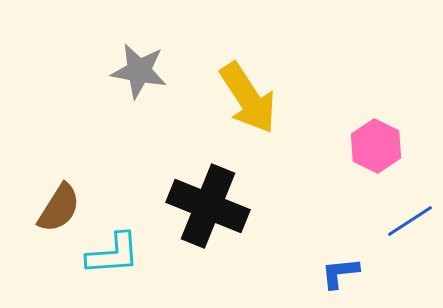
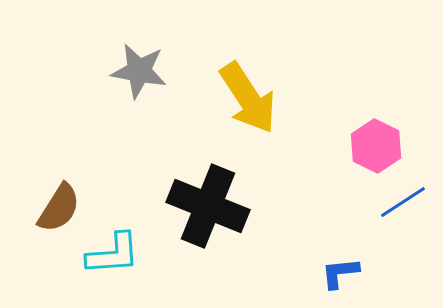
blue line: moved 7 px left, 19 px up
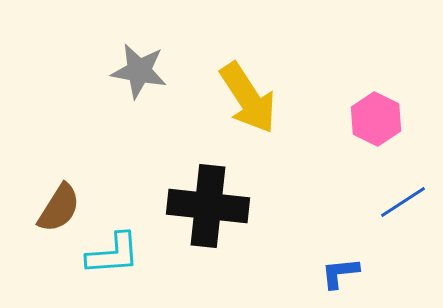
pink hexagon: moved 27 px up
black cross: rotated 16 degrees counterclockwise
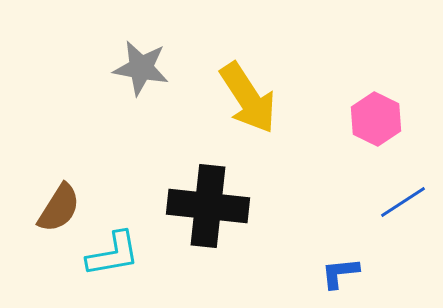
gray star: moved 2 px right, 3 px up
cyan L-shape: rotated 6 degrees counterclockwise
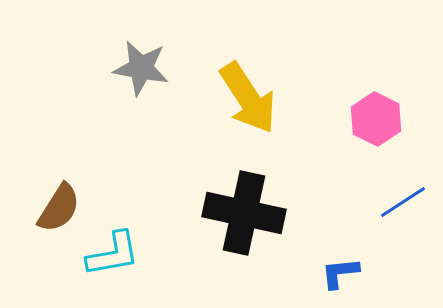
black cross: moved 36 px right, 7 px down; rotated 6 degrees clockwise
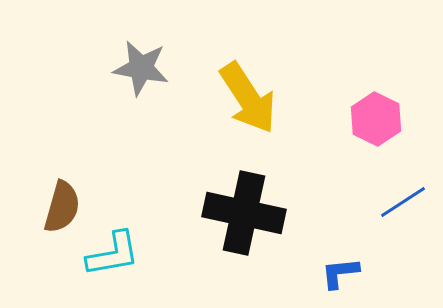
brown semicircle: moved 3 px right, 1 px up; rotated 16 degrees counterclockwise
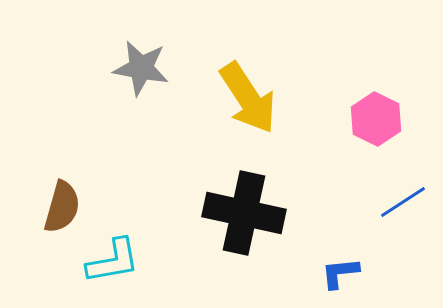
cyan L-shape: moved 7 px down
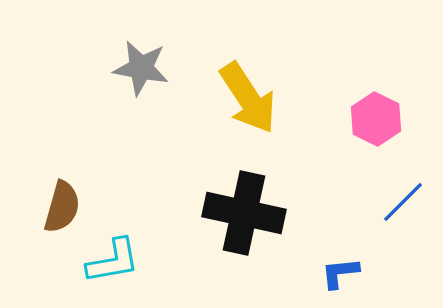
blue line: rotated 12 degrees counterclockwise
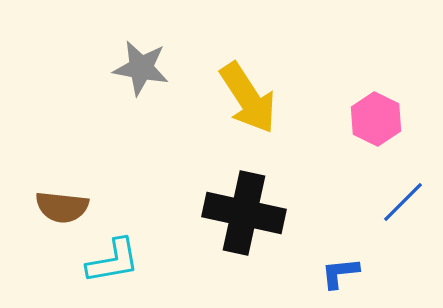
brown semicircle: rotated 80 degrees clockwise
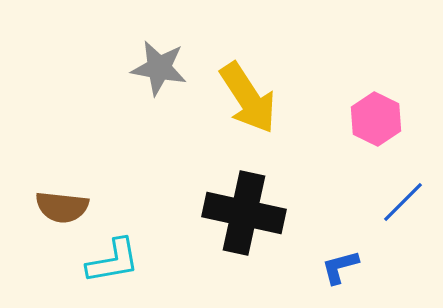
gray star: moved 18 px right
blue L-shape: moved 6 px up; rotated 9 degrees counterclockwise
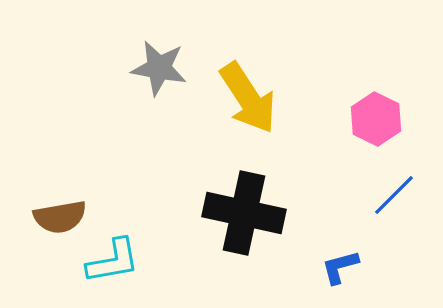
blue line: moved 9 px left, 7 px up
brown semicircle: moved 2 px left, 10 px down; rotated 16 degrees counterclockwise
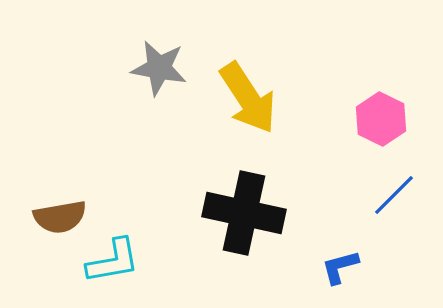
pink hexagon: moved 5 px right
